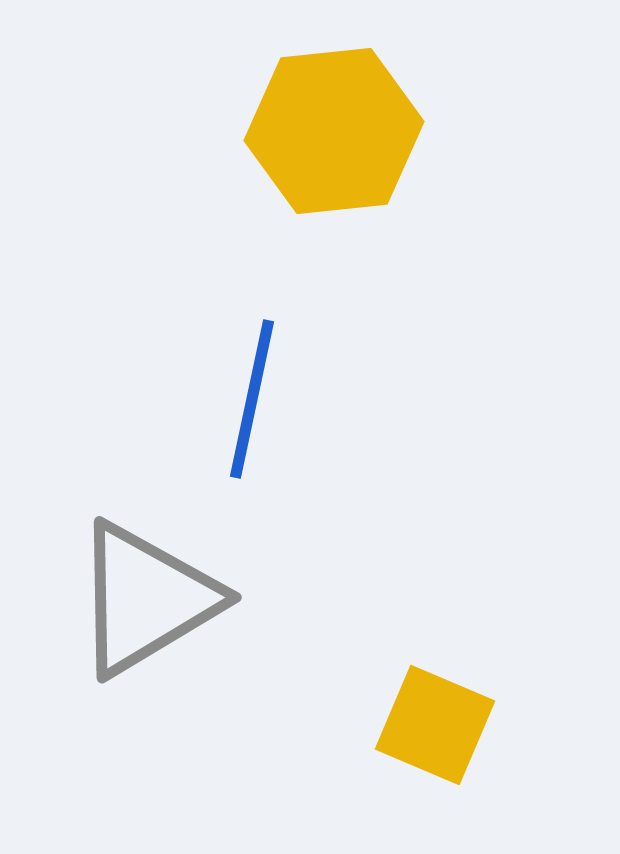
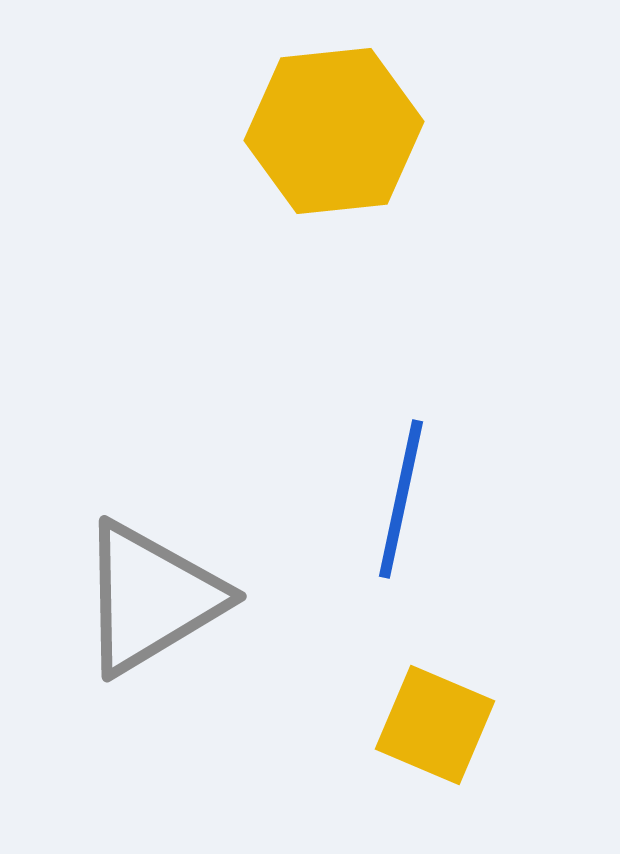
blue line: moved 149 px right, 100 px down
gray triangle: moved 5 px right, 1 px up
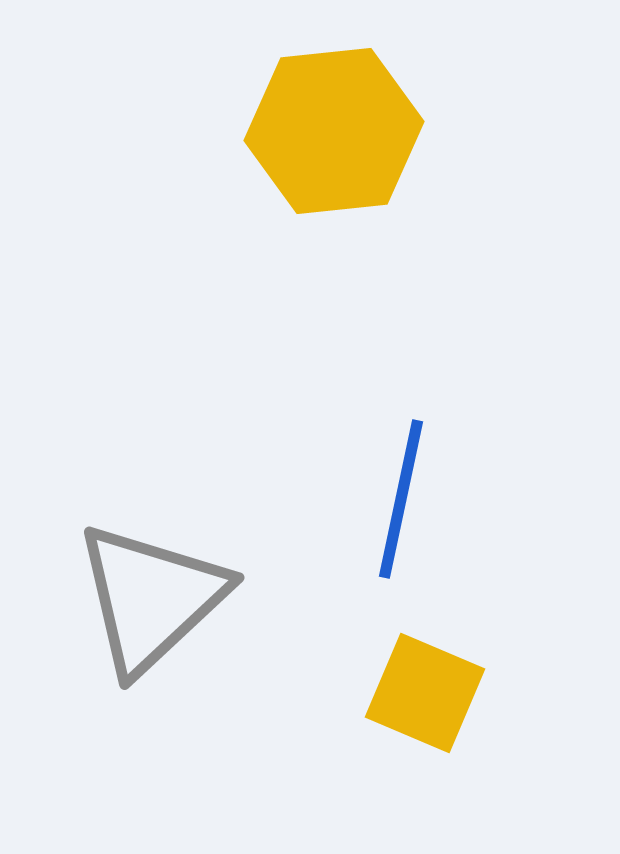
gray triangle: rotated 12 degrees counterclockwise
yellow square: moved 10 px left, 32 px up
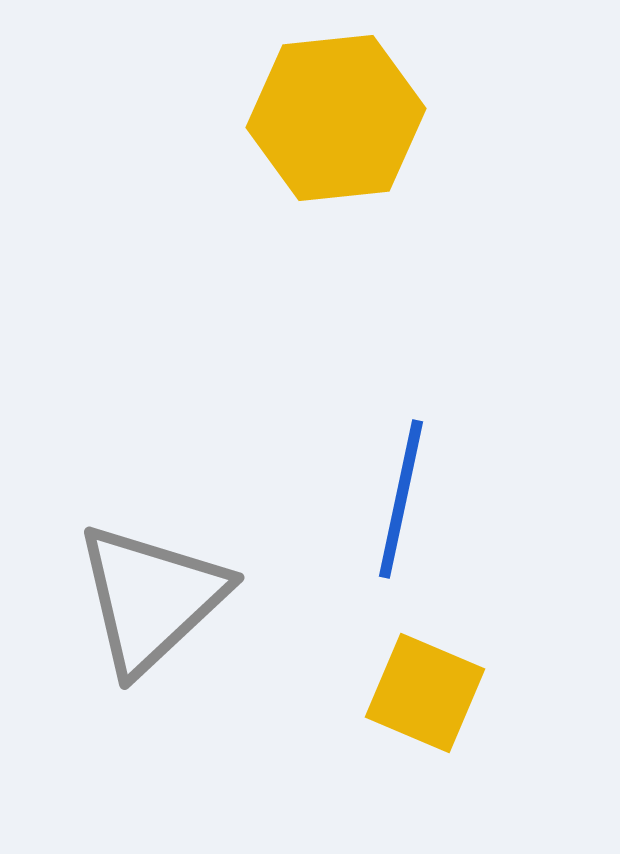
yellow hexagon: moved 2 px right, 13 px up
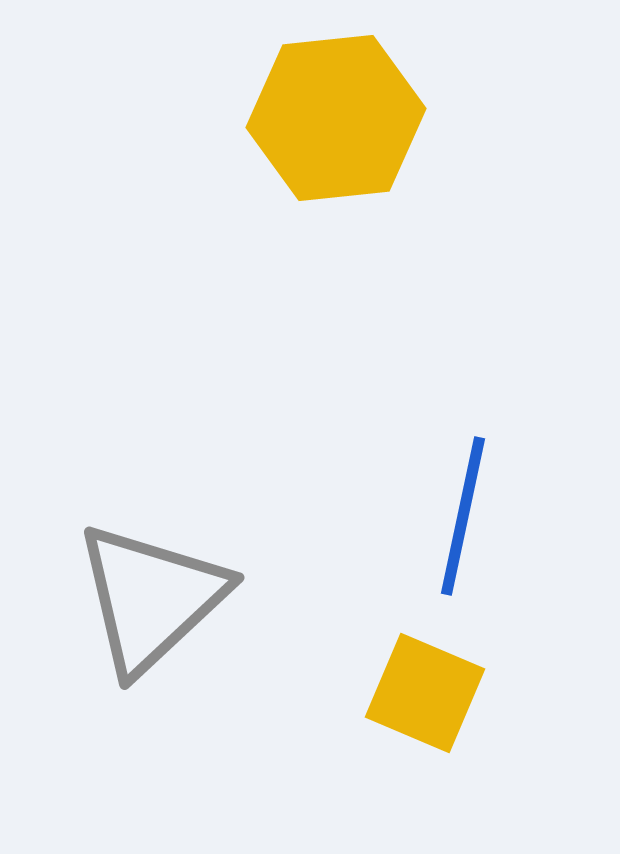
blue line: moved 62 px right, 17 px down
